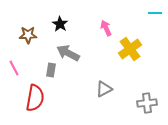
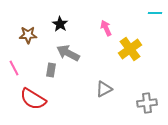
red semicircle: moved 2 px left, 1 px down; rotated 112 degrees clockwise
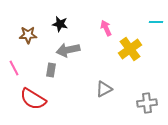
cyan line: moved 1 px right, 9 px down
black star: rotated 21 degrees counterclockwise
gray arrow: moved 3 px up; rotated 40 degrees counterclockwise
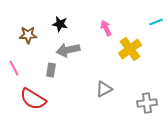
cyan line: rotated 24 degrees counterclockwise
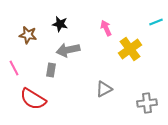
brown star: rotated 12 degrees clockwise
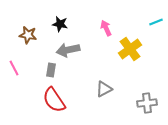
red semicircle: moved 21 px right, 1 px down; rotated 24 degrees clockwise
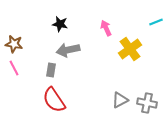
brown star: moved 14 px left, 9 px down
gray triangle: moved 16 px right, 11 px down
gray cross: rotated 18 degrees clockwise
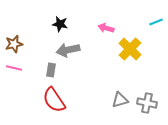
pink arrow: rotated 49 degrees counterclockwise
brown star: rotated 24 degrees counterclockwise
yellow cross: rotated 10 degrees counterclockwise
pink line: rotated 49 degrees counterclockwise
gray triangle: rotated 12 degrees clockwise
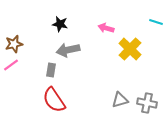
cyan line: rotated 40 degrees clockwise
pink line: moved 3 px left, 3 px up; rotated 49 degrees counterclockwise
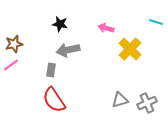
gray cross: rotated 36 degrees counterclockwise
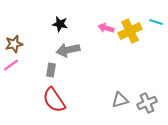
yellow cross: moved 18 px up; rotated 20 degrees clockwise
